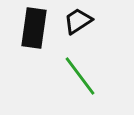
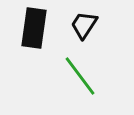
black trapezoid: moved 6 px right, 4 px down; rotated 24 degrees counterclockwise
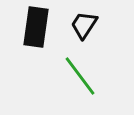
black rectangle: moved 2 px right, 1 px up
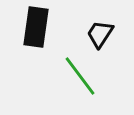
black trapezoid: moved 16 px right, 9 px down
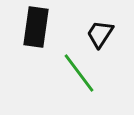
green line: moved 1 px left, 3 px up
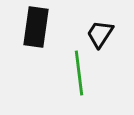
green line: rotated 30 degrees clockwise
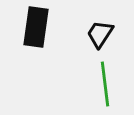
green line: moved 26 px right, 11 px down
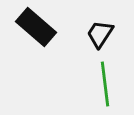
black rectangle: rotated 57 degrees counterclockwise
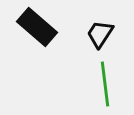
black rectangle: moved 1 px right
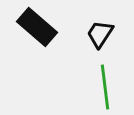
green line: moved 3 px down
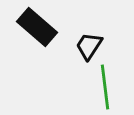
black trapezoid: moved 11 px left, 12 px down
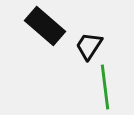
black rectangle: moved 8 px right, 1 px up
